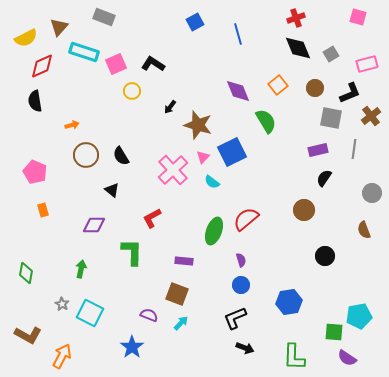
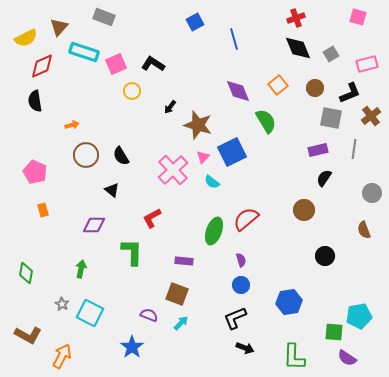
blue line at (238, 34): moved 4 px left, 5 px down
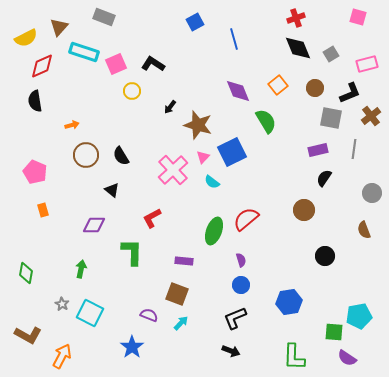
black arrow at (245, 348): moved 14 px left, 3 px down
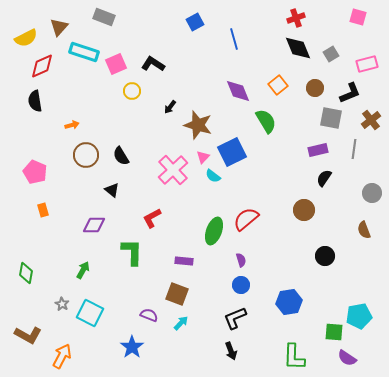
brown cross at (371, 116): moved 4 px down
cyan semicircle at (212, 182): moved 1 px right, 6 px up
green arrow at (81, 269): moved 2 px right, 1 px down; rotated 18 degrees clockwise
black arrow at (231, 351): rotated 48 degrees clockwise
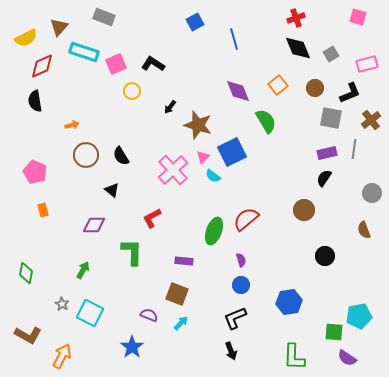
purple rectangle at (318, 150): moved 9 px right, 3 px down
